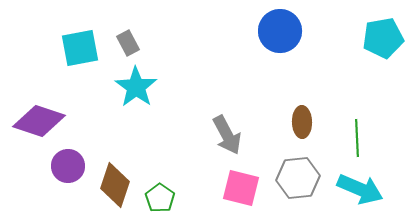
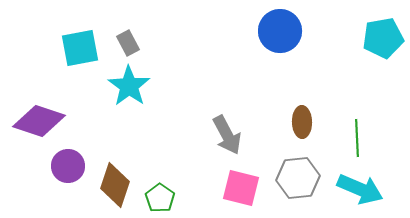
cyan star: moved 7 px left, 1 px up
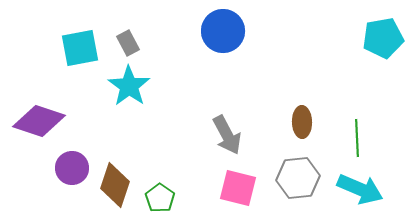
blue circle: moved 57 px left
purple circle: moved 4 px right, 2 px down
pink square: moved 3 px left
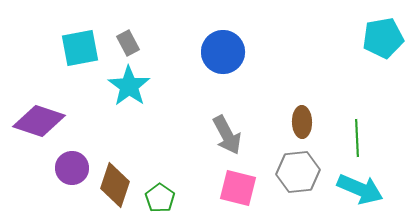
blue circle: moved 21 px down
gray hexagon: moved 6 px up
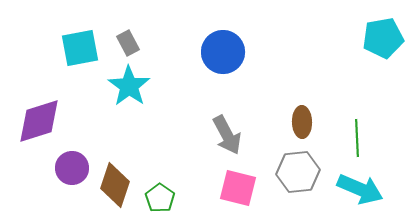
purple diamond: rotated 36 degrees counterclockwise
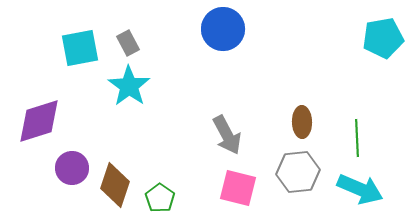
blue circle: moved 23 px up
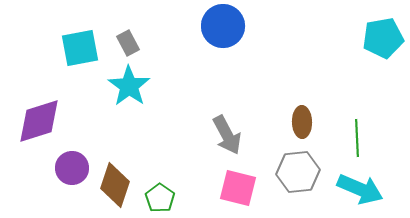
blue circle: moved 3 px up
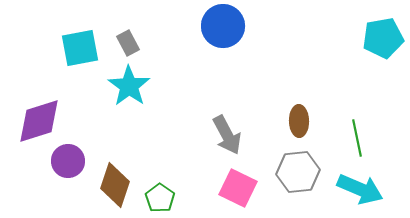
brown ellipse: moved 3 px left, 1 px up
green line: rotated 9 degrees counterclockwise
purple circle: moved 4 px left, 7 px up
pink square: rotated 12 degrees clockwise
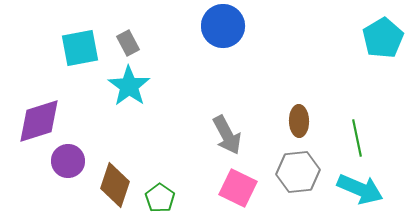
cyan pentagon: rotated 21 degrees counterclockwise
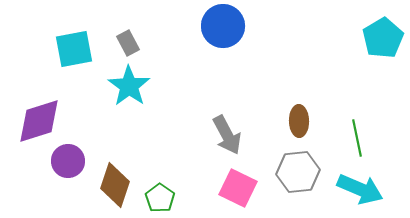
cyan square: moved 6 px left, 1 px down
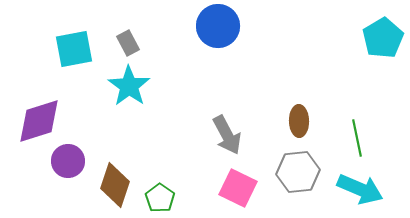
blue circle: moved 5 px left
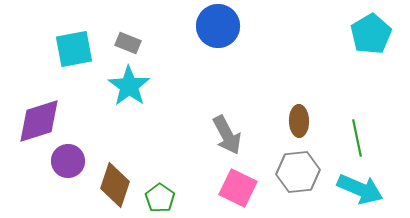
cyan pentagon: moved 12 px left, 4 px up
gray rectangle: rotated 40 degrees counterclockwise
